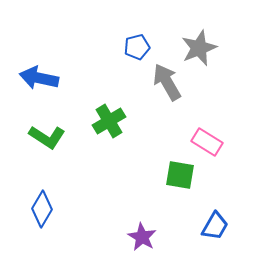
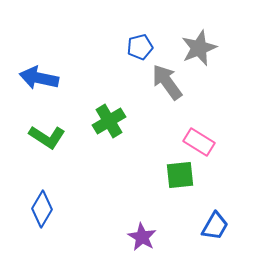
blue pentagon: moved 3 px right
gray arrow: rotated 6 degrees counterclockwise
pink rectangle: moved 8 px left
green square: rotated 16 degrees counterclockwise
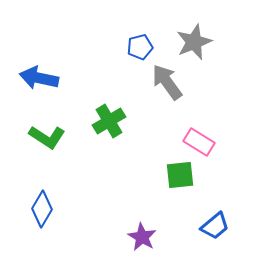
gray star: moved 5 px left, 6 px up
blue trapezoid: rotated 20 degrees clockwise
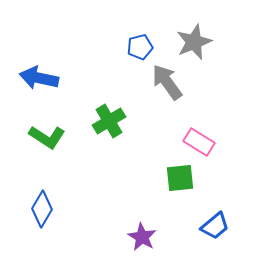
green square: moved 3 px down
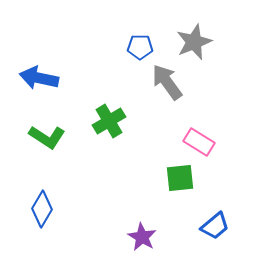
blue pentagon: rotated 15 degrees clockwise
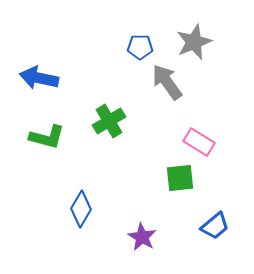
green L-shape: rotated 18 degrees counterclockwise
blue diamond: moved 39 px right
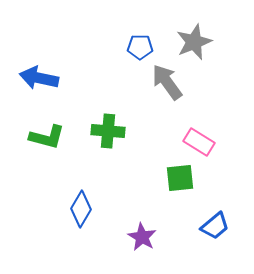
green cross: moved 1 px left, 10 px down; rotated 36 degrees clockwise
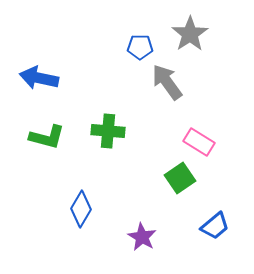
gray star: moved 4 px left, 8 px up; rotated 12 degrees counterclockwise
green square: rotated 28 degrees counterclockwise
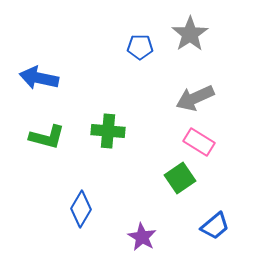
gray arrow: moved 28 px right, 16 px down; rotated 78 degrees counterclockwise
